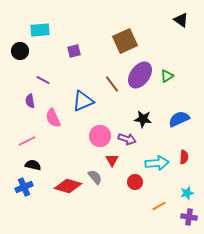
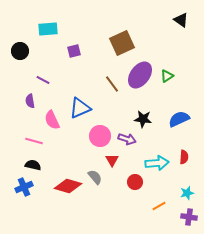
cyan rectangle: moved 8 px right, 1 px up
brown square: moved 3 px left, 2 px down
blue triangle: moved 3 px left, 7 px down
pink semicircle: moved 1 px left, 2 px down
pink line: moved 7 px right; rotated 42 degrees clockwise
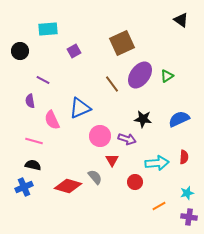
purple square: rotated 16 degrees counterclockwise
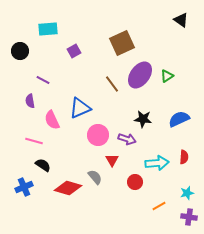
pink circle: moved 2 px left, 1 px up
black semicircle: moved 10 px right; rotated 21 degrees clockwise
red diamond: moved 2 px down
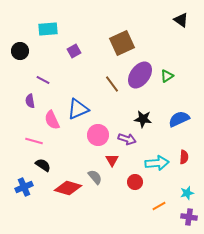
blue triangle: moved 2 px left, 1 px down
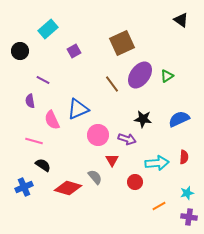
cyan rectangle: rotated 36 degrees counterclockwise
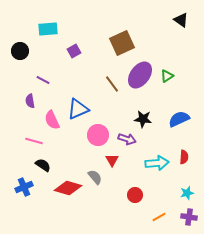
cyan rectangle: rotated 36 degrees clockwise
red circle: moved 13 px down
orange line: moved 11 px down
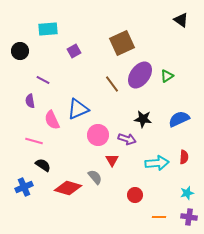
orange line: rotated 32 degrees clockwise
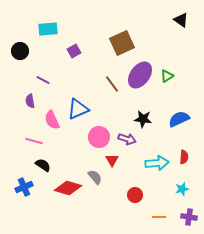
pink circle: moved 1 px right, 2 px down
cyan star: moved 5 px left, 4 px up
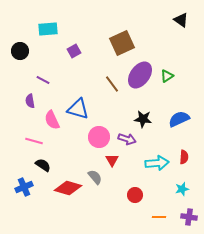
blue triangle: rotated 40 degrees clockwise
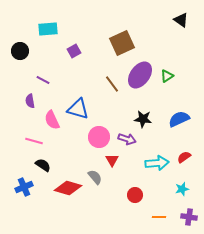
red semicircle: rotated 128 degrees counterclockwise
